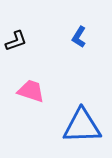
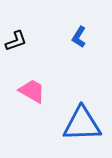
pink trapezoid: moved 1 px right; rotated 12 degrees clockwise
blue triangle: moved 2 px up
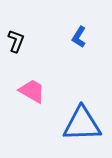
black L-shape: rotated 50 degrees counterclockwise
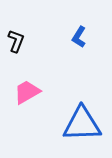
pink trapezoid: moved 5 px left, 1 px down; rotated 60 degrees counterclockwise
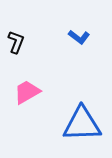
blue L-shape: rotated 85 degrees counterclockwise
black L-shape: moved 1 px down
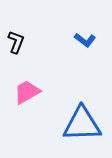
blue L-shape: moved 6 px right, 3 px down
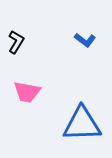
black L-shape: rotated 10 degrees clockwise
pink trapezoid: rotated 140 degrees counterclockwise
